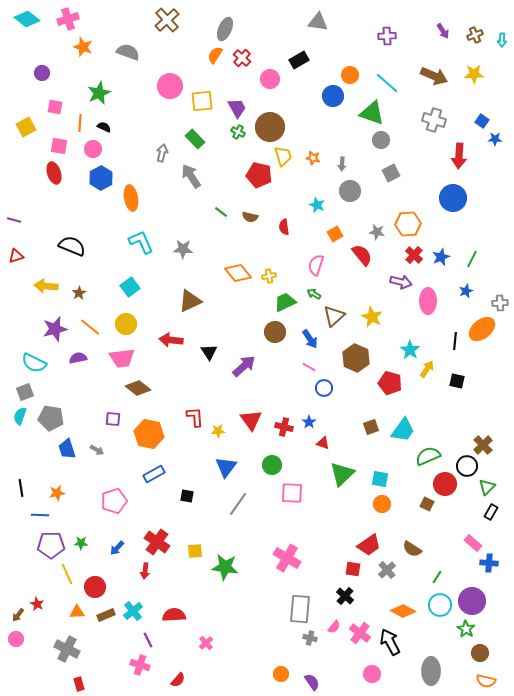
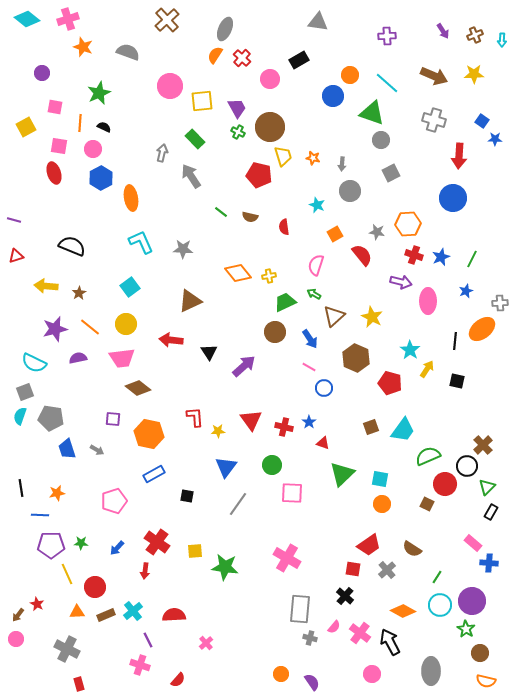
red cross at (414, 255): rotated 24 degrees counterclockwise
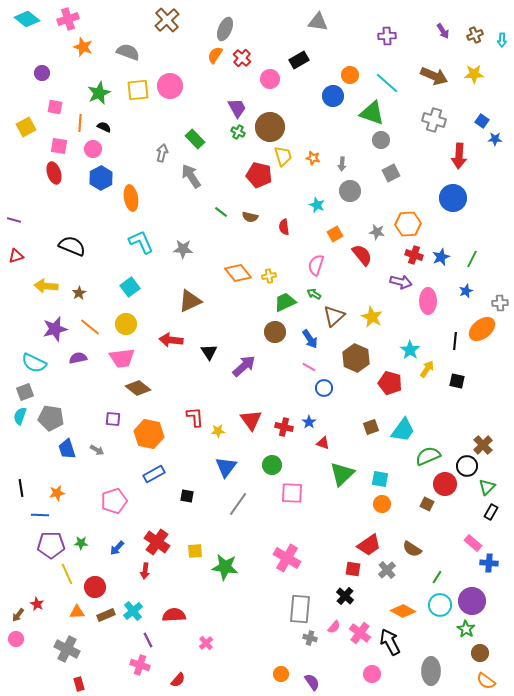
yellow square at (202, 101): moved 64 px left, 11 px up
orange semicircle at (486, 681): rotated 24 degrees clockwise
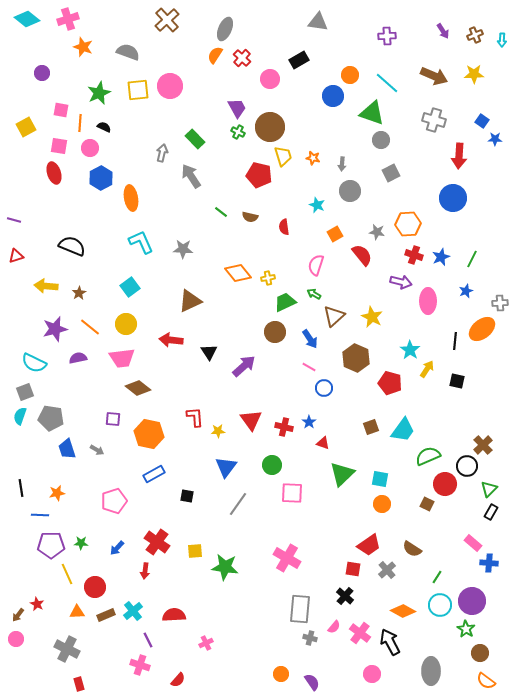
pink square at (55, 107): moved 6 px right, 3 px down
pink circle at (93, 149): moved 3 px left, 1 px up
yellow cross at (269, 276): moved 1 px left, 2 px down
green triangle at (487, 487): moved 2 px right, 2 px down
pink cross at (206, 643): rotated 16 degrees clockwise
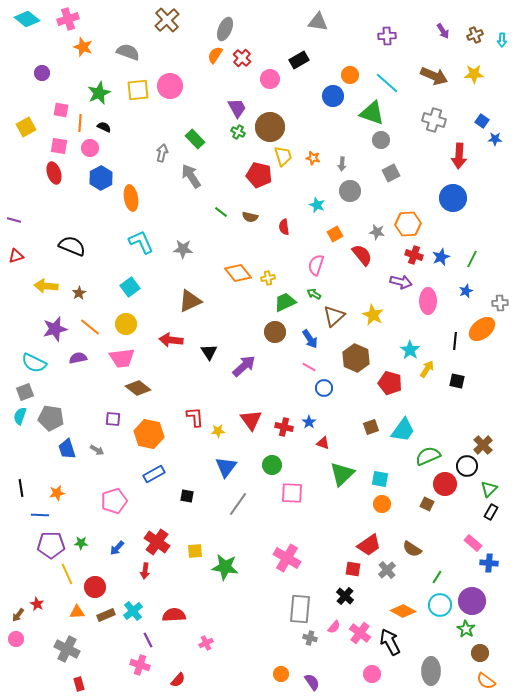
yellow star at (372, 317): moved 1 px right, 2 px up
